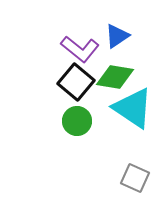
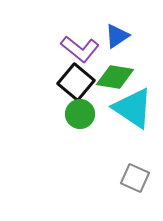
green circle: moved 3 px right, 7 px up
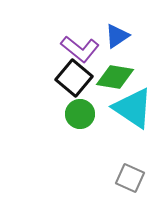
black square: moved 2 px left, 4 px up
gray square: moved 5 px left
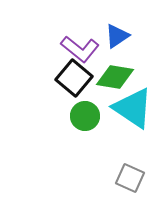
green circle: moved 5 px right, 2 px down
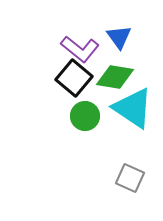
blue triangle: moved 2 px right, 1 px down; rotated 32 degrees counterclockwise
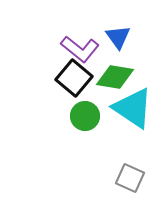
blue triangle: moved 1 px left
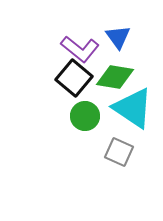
gray square: moved 11 px left, 26 px up
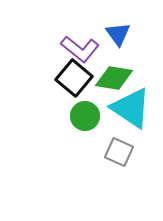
blue triangle: moved 3 px up
green diamond: moved 1 px left, 1 px down
cyan triangle: moved 2 px left
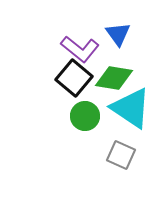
gray square: moved 2 px right, 3 px down
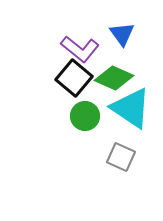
blue triangle: moved 4 px right
green diamond: rotated 15 degrees clockwise
gray square: moved 2 px down
